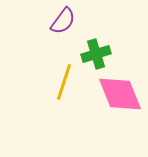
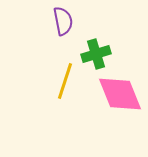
purple semicircle: rotated 48 degrees counterclockwise
yellow line: moved 1 px right, 1 px up
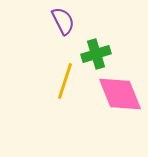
purple semicircle: rotated 16 degrees counterclockwise
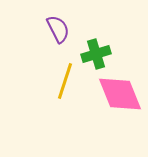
purple semicircle: moved 5 px left, 8 px down
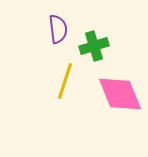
purple semicircle: rotated 20 degrees clockwise
green cross: moved 2 px left, 8 px up
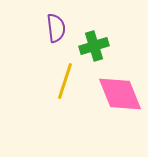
purple semicircle: moved 2 px left, 1 px up
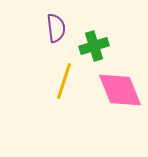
yellow line: moved 1 px left
pink diamond: moved 4 px up
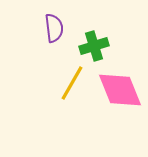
purple semicircle: moved 2 px left
yellow line: moved 8 px right, 2 px down; rotated 12 degrees clockwise
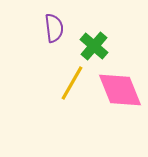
green cross: rotated 32 degrees counterclockwise
